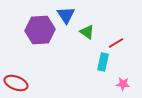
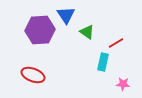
red ellipse: moved 17 px right, 8 px up
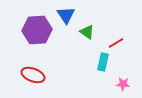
purple hexagon: moved 3 px left
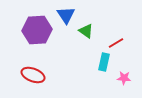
green triangle: moved 1 px left, 1 px up
cyan rectangle: moved 1 px right
pink star: moved 1 px right, 6 px up
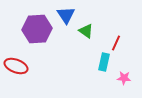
purple hexagon: moved 1 px up
red line: rotated 35 degrees counterclockwise
red ellipse: moved 17 px left, 9 px up
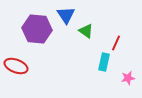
purple hexagon: rotated 8 degrees clockwise
pink star: moved 4 px right; rotated 16 degrees counterclockwise
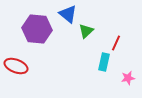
blue triangle: moved 2 px right, 1 px up; rotated 18 degrees counterclockwise
green triangle: rotated 42 degrees clockwise
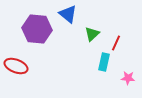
green triangle: moved 6 px right, 3 px down
pink star: rotated 16 degrees clockwise
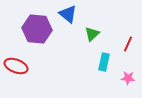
red line: moved 12 px right, 1 px down
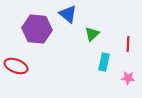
red line: rotated 21 degrees counterclockwise
